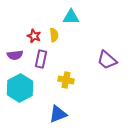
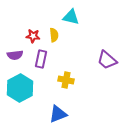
cyan triangle: rotated 12 degrees clockwise
red star: moved 1 px left; rotated 16 degrees counterclockwise
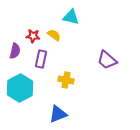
yellow semicircle: rotated 48 degrees counterclockwise
purple semicircle: moved 4 px up; rotated 70 degrees counterclockwise
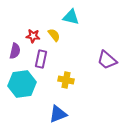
yellow semicircle: rotated 16 degrees clockwise
cyan hexagon: moved 2 px right, 4 px up; rotated 20 degrees clockwise
